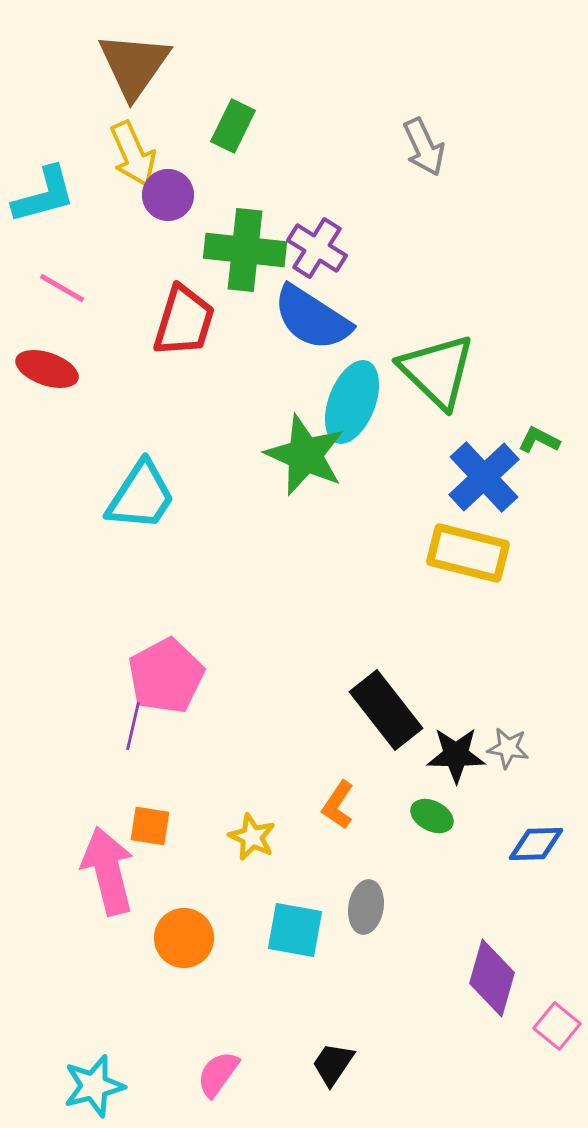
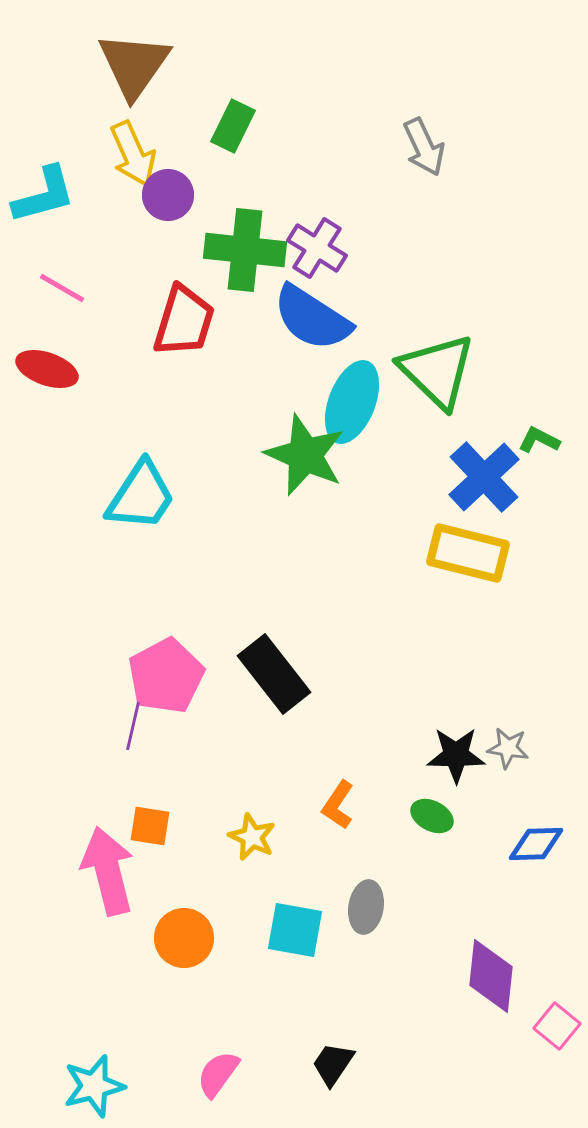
black rectangle: moved 112 px left, 36 px up
purple diamond: moved 1 px left, 2 px up; rotated 10 degrees counterclockwise
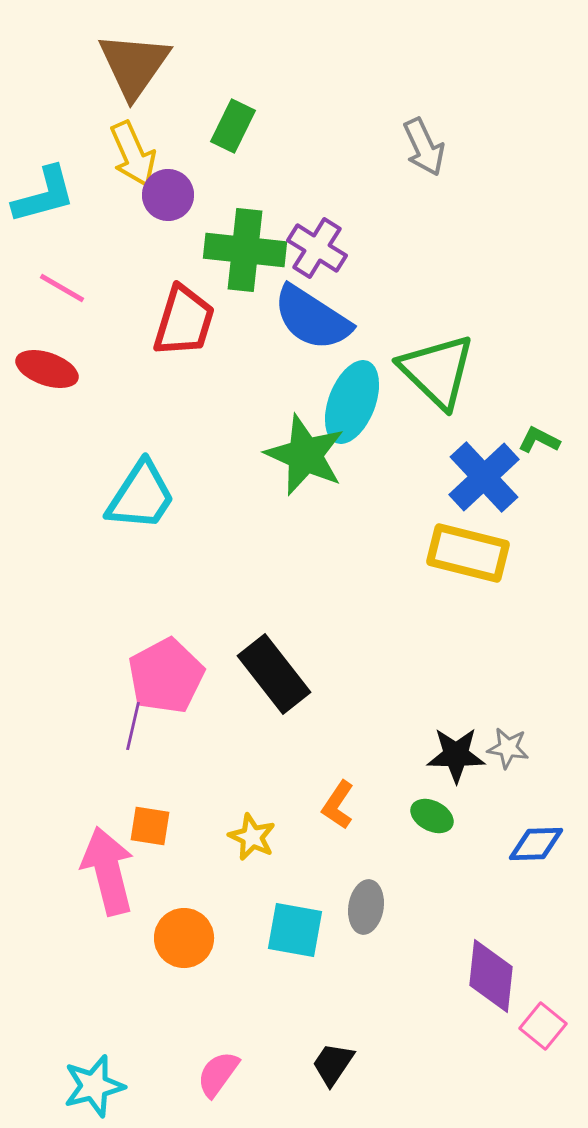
pink square: moved 14 px left
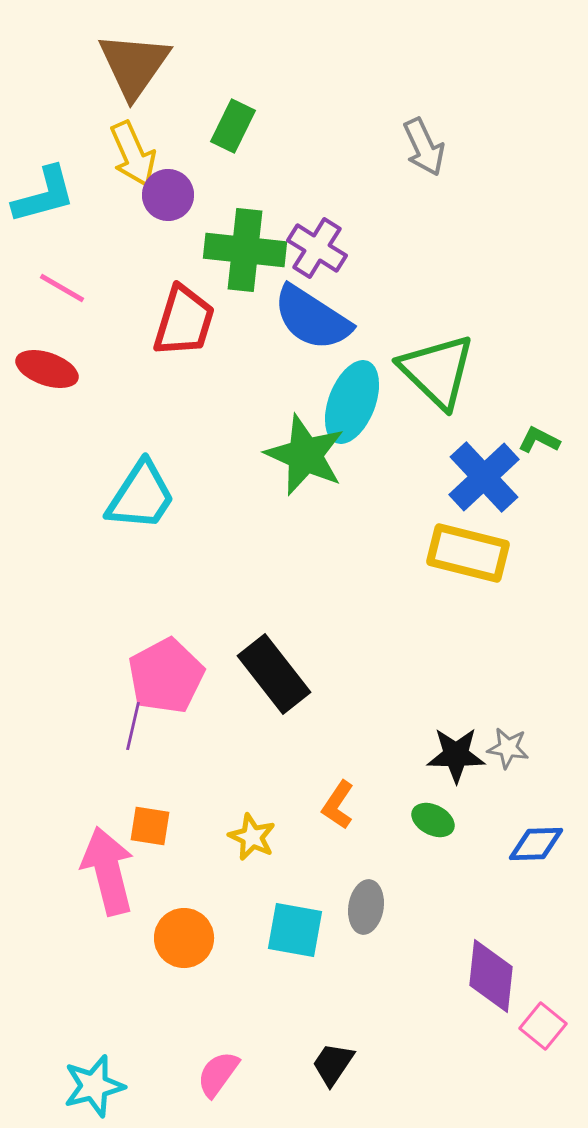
green ellipse: moved 1 px right, 4 px down
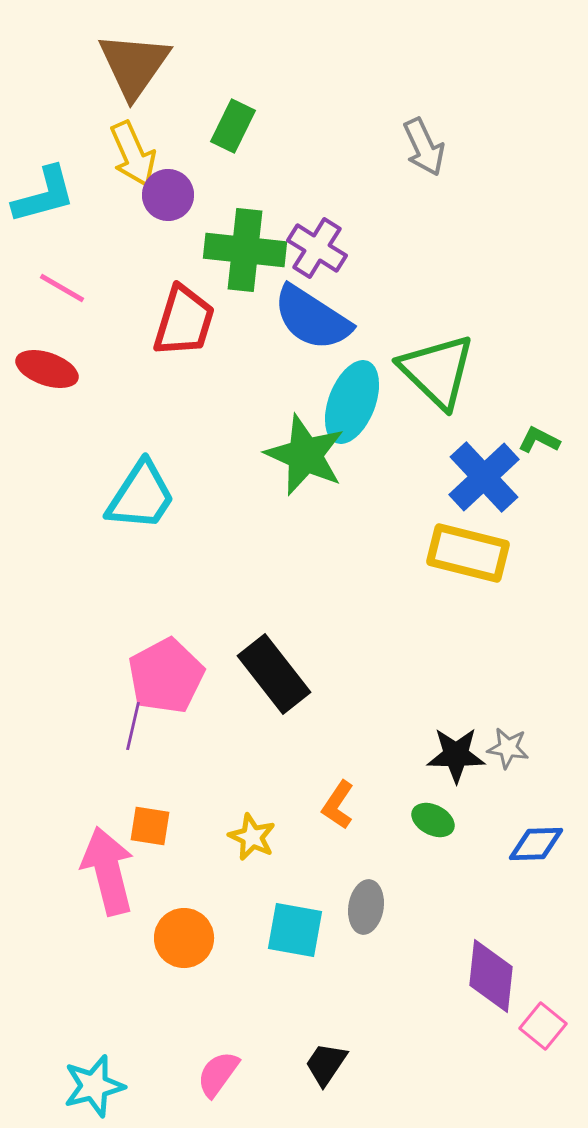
black trapezoid: moved 7 px left
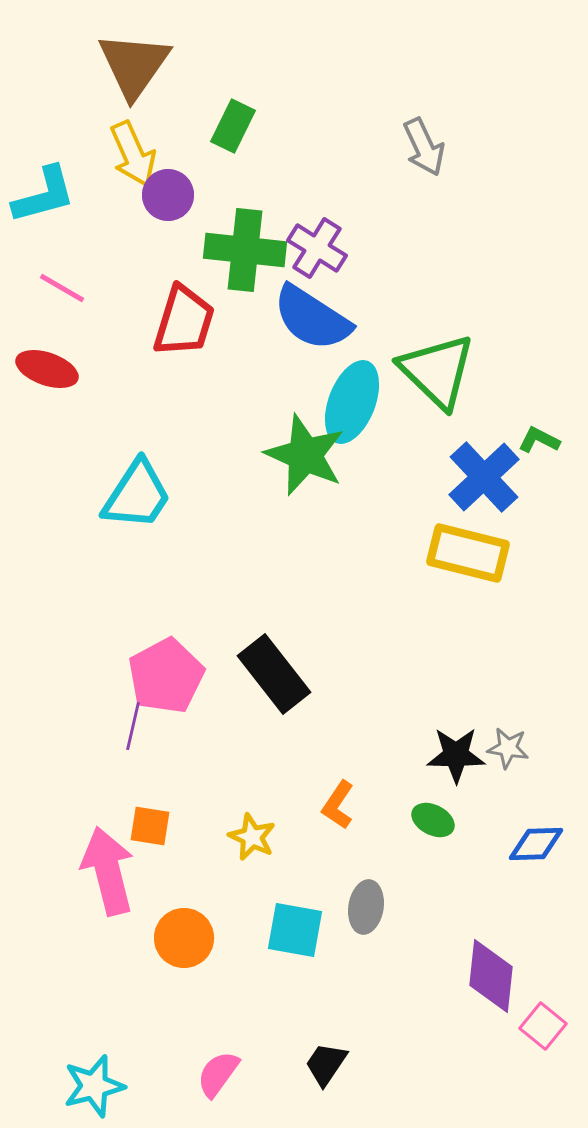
cyan trapezoid: moved 4 px left, 1 px up
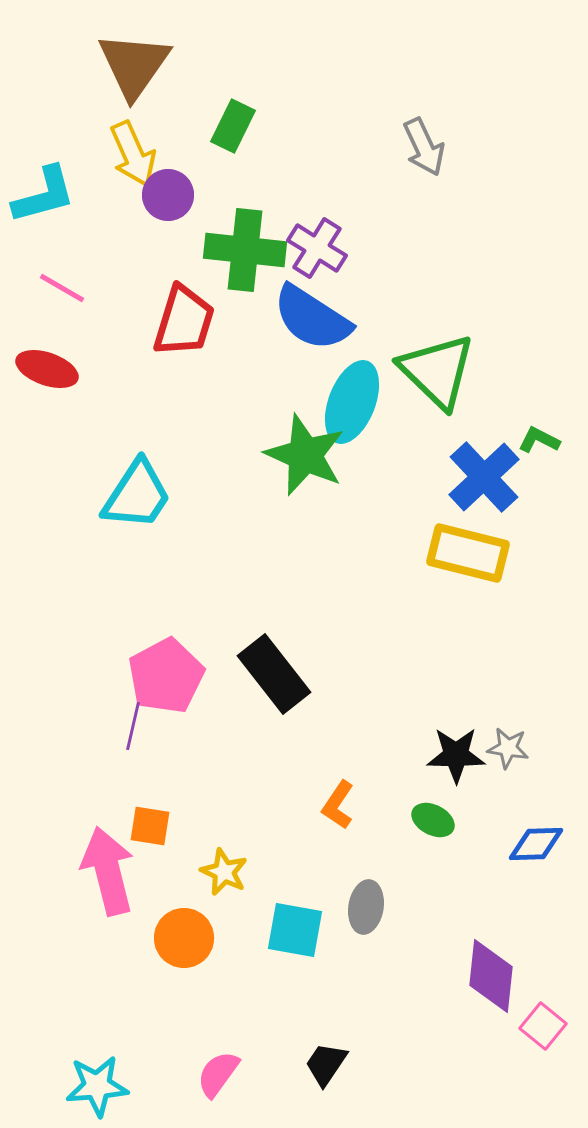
yellow star: moved 28 px left, 35 px down
cyan star: moved 3 px right; rotated 10 degrees clockwise
